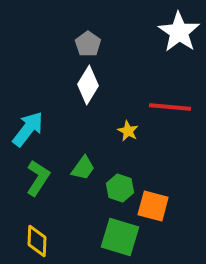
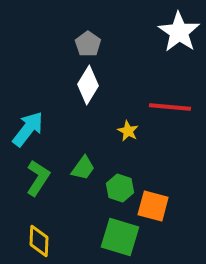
yellow diamond: moved 2 px right
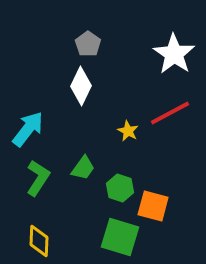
white star: moved 5 px left, 22 px down
white diamond: moved 7 px left, 1 px down; rotated 6 degrees counterclockwise
red line: moved 6 px down; rotated 33 degrees counterclockwise
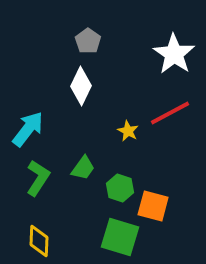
gray pentagon: moved 3 px up
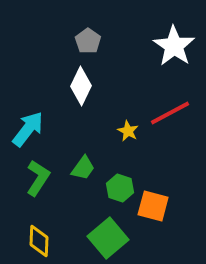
white star: moved 8 px up
green square: moved 12 px left, 1 px down; rotated 33 degrees clockwise
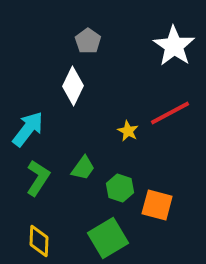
white diamond: moved 8 px left
orange square: moved 4 px right, 1 px up
green square: rotated 9 degrees clockwise
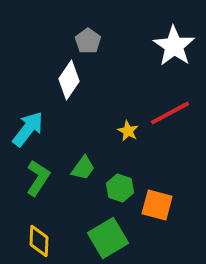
white diamond: moved 4 px left, 6 px up; rotated 9 degrees clockwise
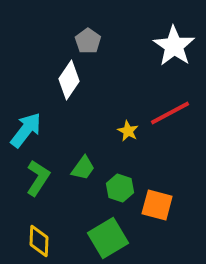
cyan arrow: moved 2 px left, 1 px down
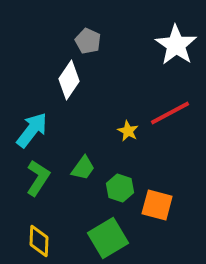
gray pentagon: rotated 10 degrees counterclockwise
white star: moved 2 px right, 1 px up
cyan arrow: moved 6 px right
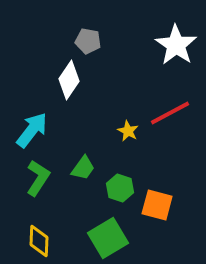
gray pentagon: rotated 15 degrees counterclockwise
